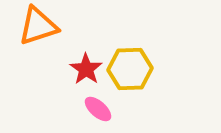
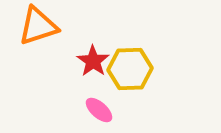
red star: moved 7 px right, 8 px up
pink ellipse: moved 1 px right, 1 px down
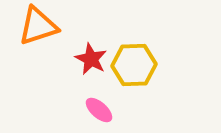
red star: moved 2 px left, 2 px up; rotated 8 degrees counterclockwise
yellow hexagon: moved 4 px right, 4 px up
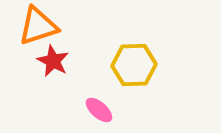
red star: moved 38 px left, 2 px down
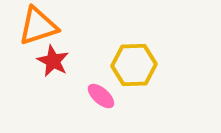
pink ellipse: moved 2 px right, 14 px up
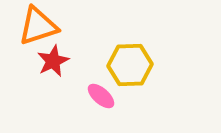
red star: rotated 20 degrees clockwise
yellow hexagon: moved 4 px left
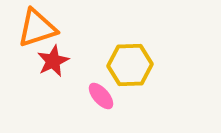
orange triangle: moved 1 px left, 2 px down
pink ellipse: rotated 8 degrees clockwise
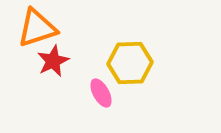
yellow hexagon: moved 2 px up
pink ellipse: moved 3 px up; rotated 12 degrees clockwise
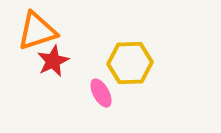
orange triangle: moved 3 px down
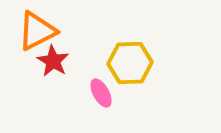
orange triangle: rotated 9 degrees counterclockwise
red star: rotated 16 degrees counterclockwise
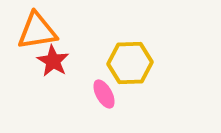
orange triangle: rotated 18 degrees clockwise
pink ellipse: moved 3 px right, 1 px down
